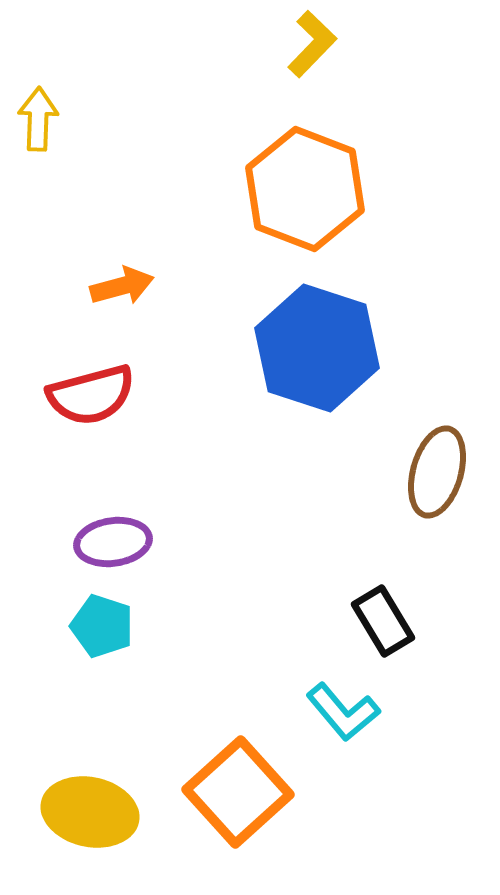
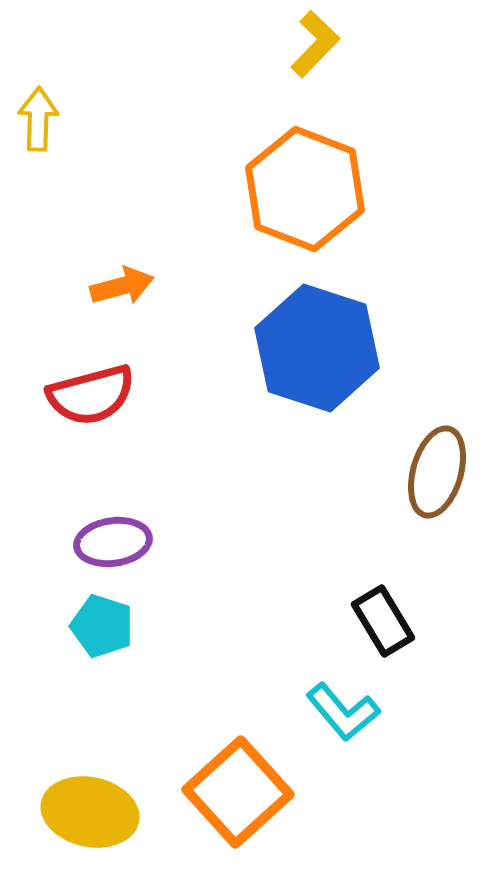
yellow L-shape: moved 3 px right
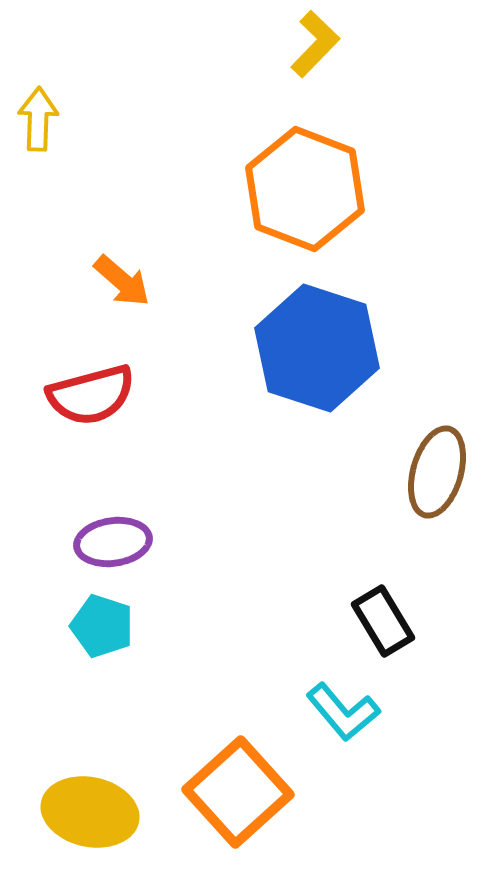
orange arrow: moved 5 px up; rotated 56 degrees clockwise
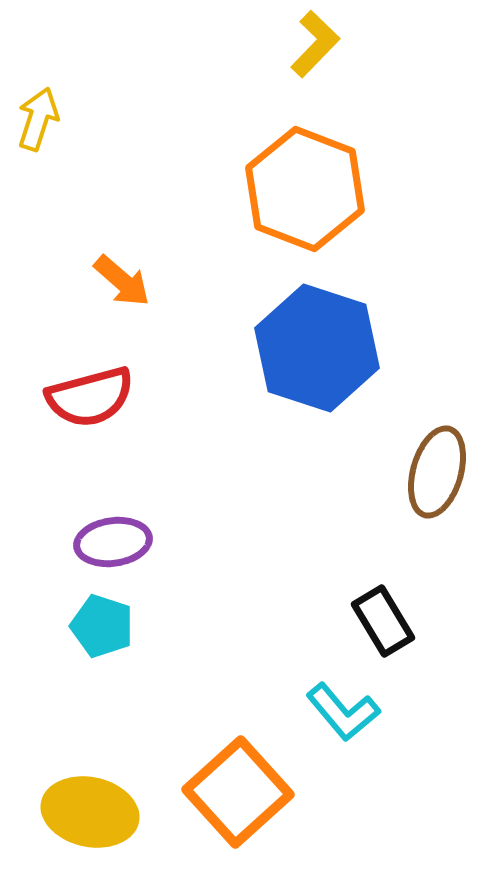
yellow arrow: rotated 16 degrees clockwise
red semicircle: moved 1 px left, 2 px down
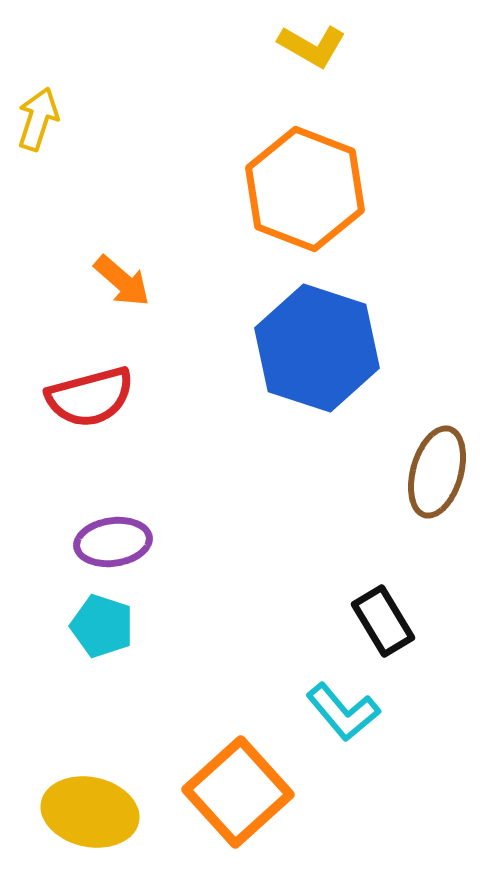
yellow L-shape: moved 3 px left, 2 px down; rotated 76 degrees clockwise
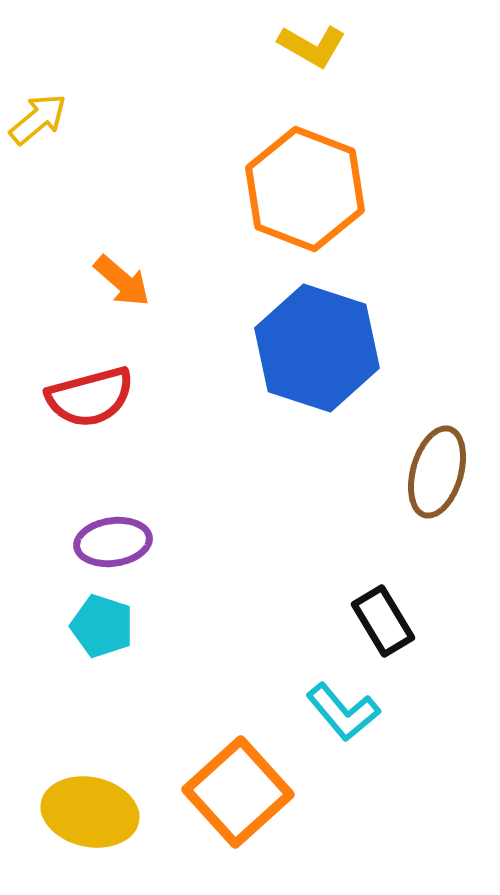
yellow arrow: rotated 32 degrees clockwise
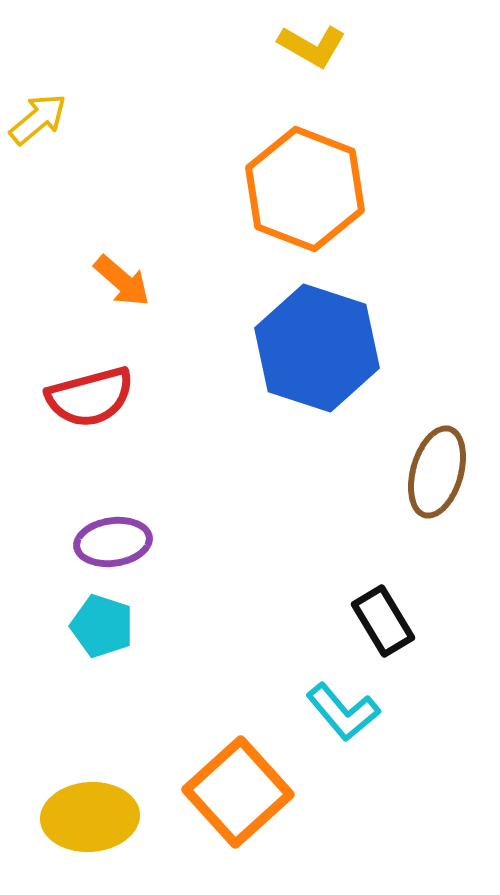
yellow ellipse: moved 5 px down; rotated 16 degrees counterclockwise
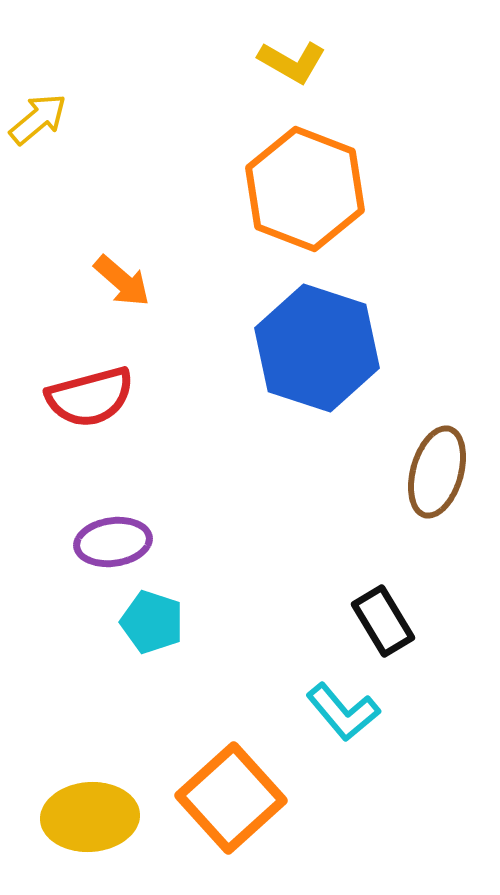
yellow L-shape: moved 20 px left, 16 px down
cyan pentagon: moved 50 px right, 4 px up
orange square: moved 7 px left, 6 px down
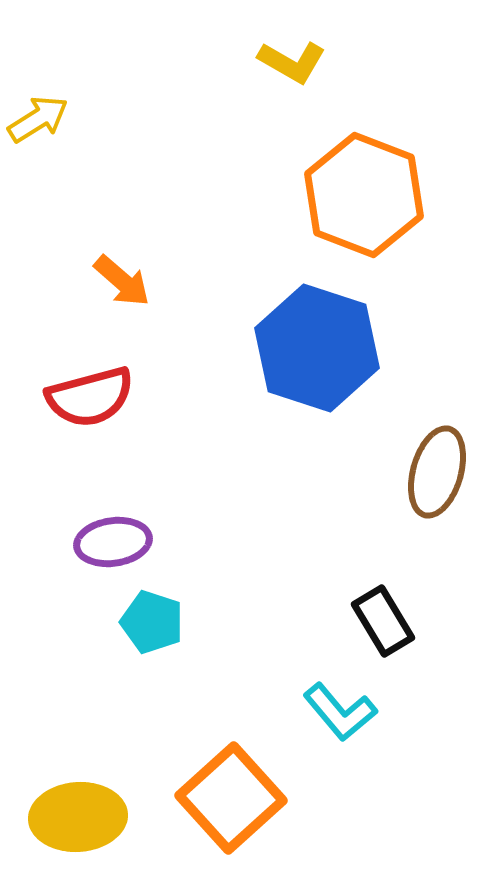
yellow arrow: rotated 8 degrees clockwise
orange hexagon: moved 59 px right, 6 px down
cyan L-shape: moved 3 px left
yellow ellipse: moved 12 px left
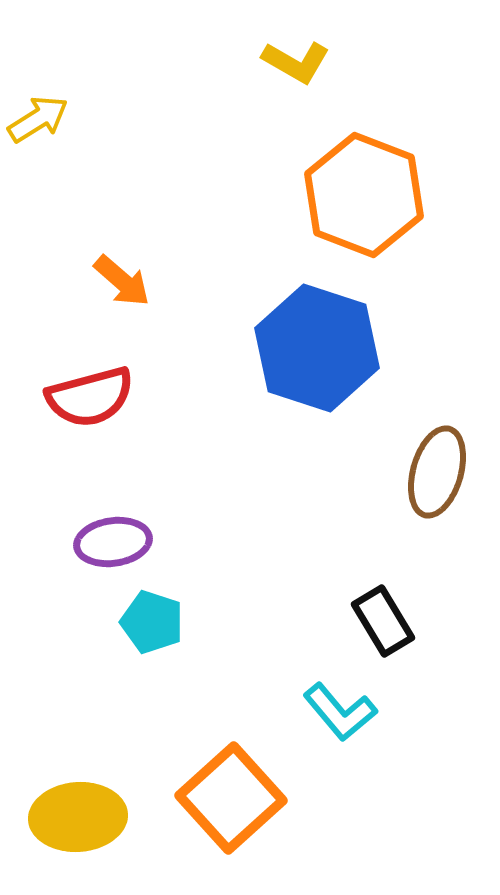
yellow L-shape: moved 4 px right
